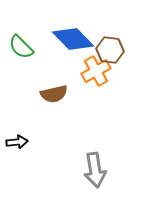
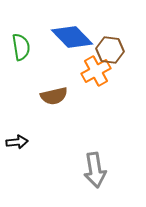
blue diamond: moved 1 px left, 2 px up
green semicircle: rotated 144 degrees counterclockwise
brown semicircle: moved 2 px down
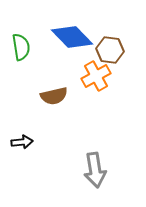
orange cross: moved 5 px down
black arrow: moved 5 px right
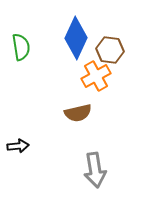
blue diamond: moved 4 px right, 1 px down; rotated 69 degrees clockwise
brown semicircle: moved 24 px right, 17 px down
black arrow: moved 4 px left, 4 px down
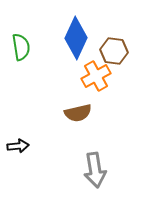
brown hexagon: moved 4 px right, 1 px down
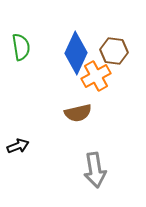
blue diamond: moved 15 px down
black arrow: rotated 15 degrees counterclockwise
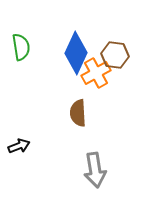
brown hexagon: moved 1 px right, 4 px down
orange cross: moved 3 px up
brown semicircle: rotated 100 degrees clockwise
black arrow: moved 1 px right
